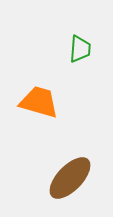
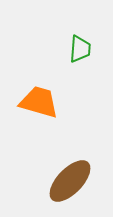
brown ellipse: moved 3 px down
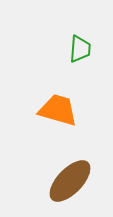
orange trapezoid: moved 19 px right, 8 px down
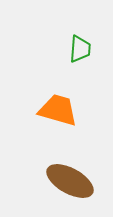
brown ellipse: rotated 75 degrees clockwise
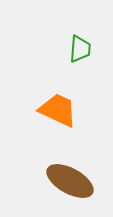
orange trapezoid: rotated 9 degrees clockwise
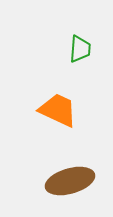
brown ellipse: rotated 45 degrees counterclockwise
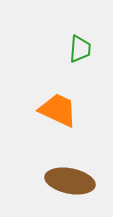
brown ellipse: rotated 27 degrees clockwise
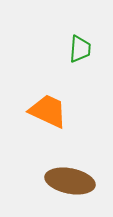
orange trapezoid: moved 10 px left, 1 px down
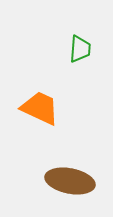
orange trapezoid: moved 8 px left, 3 px up
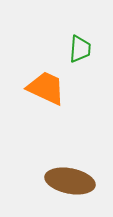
orange trapezoid: moved 6 px right, 20 px up
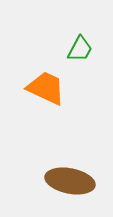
green trapezoid: rotated 24 degrees clockwise
